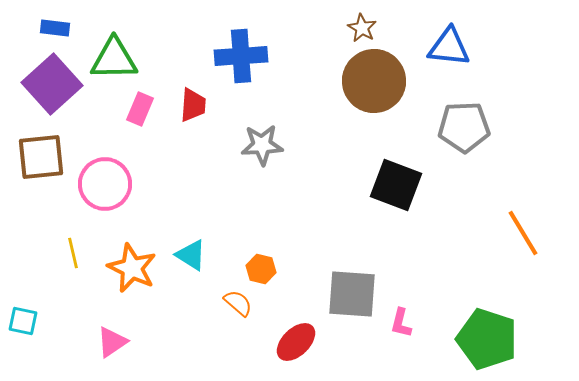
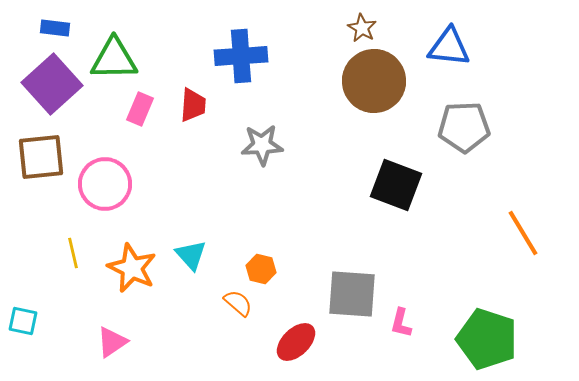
cyan triangle: rotated 16 degrees clockwise
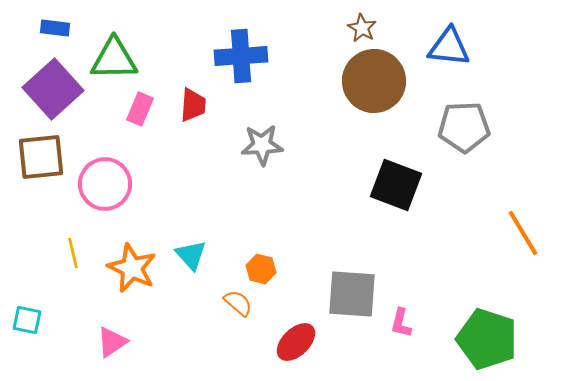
purple square: moved 1 px right, 5 px down
cyan square: moved 4 px right, 1 px up
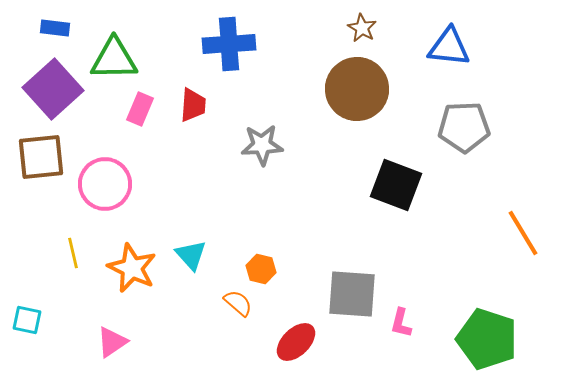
blue cross: moved 12 px left, 12 px up
brown circle: moved 17 px left, 8 px down
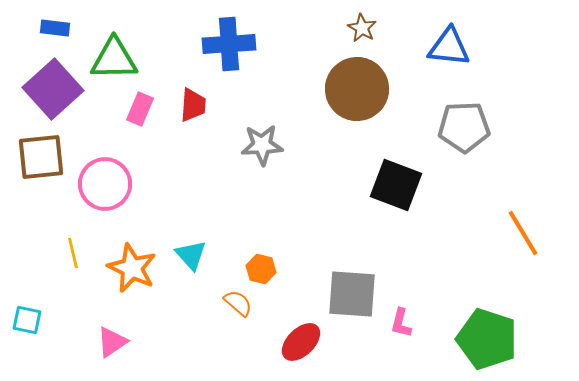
red ellipse: moved 5 px right
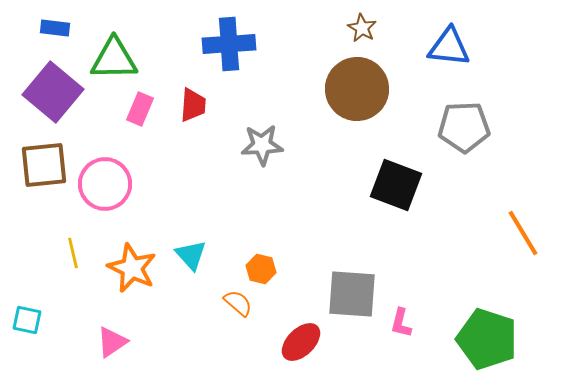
purple square: moved 3 px down; rotated 8 degrees counterclockwise
brown square: moved 3 px right, 8 px down
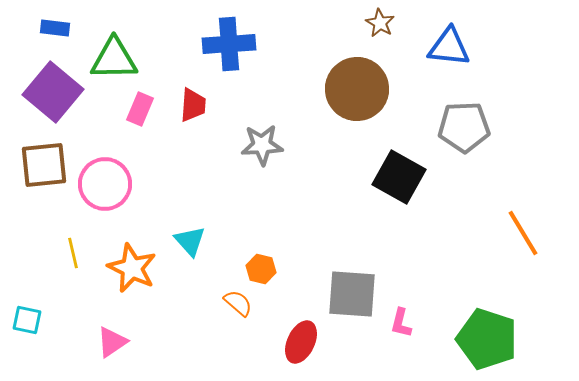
brown star: moved 18 px right, 5 px up
black square: moved 3 px right, 8 px up; rotated 8 degrees clockwise
cyan triangle: moved 1 px left, 14 px up
red ellipse: rotated 21 degrees counterclockwise
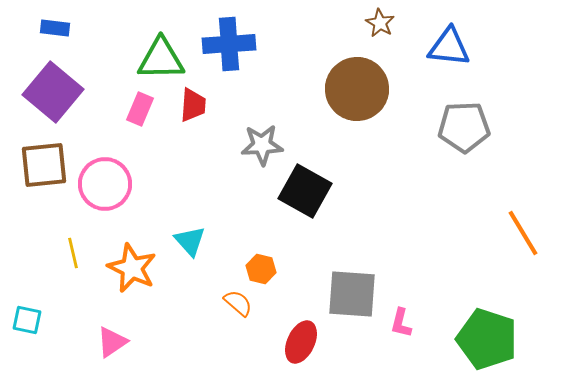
green triangle: moved 47 px right
black square: moved 94 px left, 14 px down
